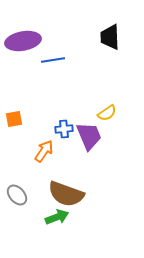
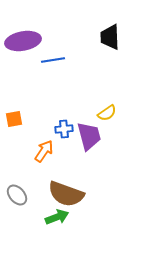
purple trapezoid: rotated 8 degrees clockwise
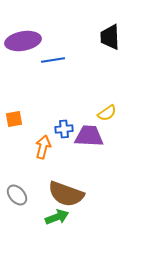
purple trapezoid: rotated 72 degrees counterclockwise
orange arrow: moved 1 px left, 4 px up; rotated 20 degrees counterclockwise
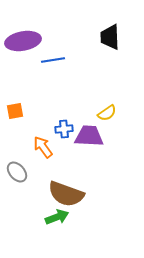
orange square: moved 1 px right, 8 px up
orange arrow: rotated 50 degrees counterclockwise
gray ellipse: moved 23 px up
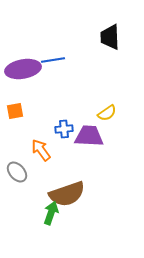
purple ellipse: moved 28 px down
orange arrow: moved 2 px left, 3 px down
brown semicircle: moved 1 px right; rotated 39 degrees counterclockwise
green arrow: moved 6 px left, 4 px up; rotated 50 degrees counterclockwise
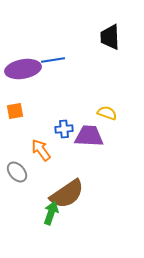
yellow semicircle: rotated 126 degrees counterclockwise
brown semicircle: rotated 15 degrees counterclockwise
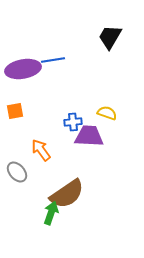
black trapezoid: rotated 32 degrees clockwise
blue cross: moved 9 px right, 7 px up
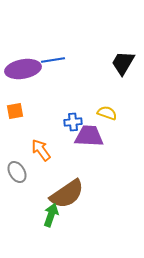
black trapezoid: moved 13 px right, 26 px down
gray ellipse: rotated 10 degrees clockwise
green arrow: moved 2 px down
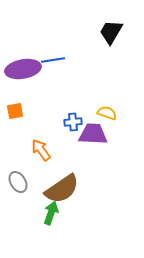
black trapezoid: moved 12 px left, 31 px up
purple trapezoid: moved 4 px right, 2 px up
gray ellipse: moved 1 px right, 10 px down
brown semicircle: moved 5 px left, 5 px up
green arrow: moved 2 px up
